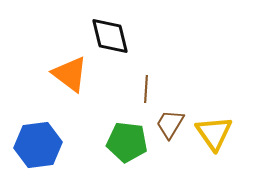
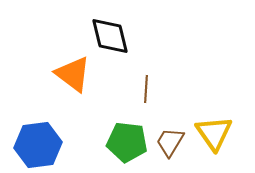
orange triangle: moved 3 px right
brown trapezoid: moved 18 px down
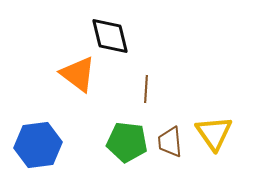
orange triangle: moved 5 px right
brown trapezoid: rotated 36 degrees counterclockwise
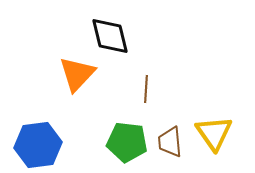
orange triangle: moved 1 px left; rotated 36 degrees clockwise
